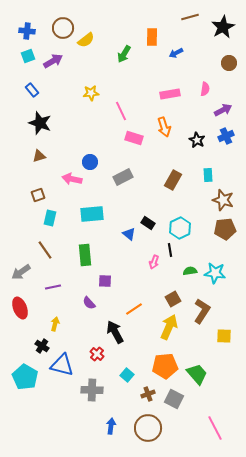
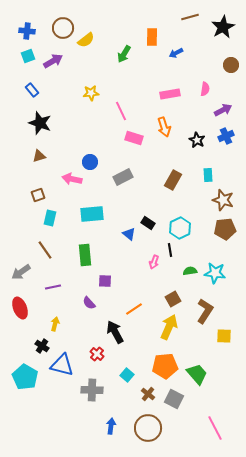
brown circle at (229, 63): moved 2 px right, 2 px down
brown L-shape at (202, 311): moved 3 px right
brown cross at (148, 394): rotated 32 degrees counterclockwise
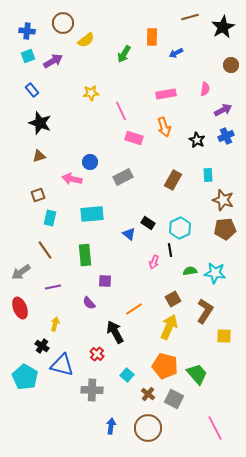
brown circle at (63, 28): moved 5 px up
pink rectangle at (170, 94): moved 4 px left
orange pentagon at (165, 366): rotated 20 degrees clockwise
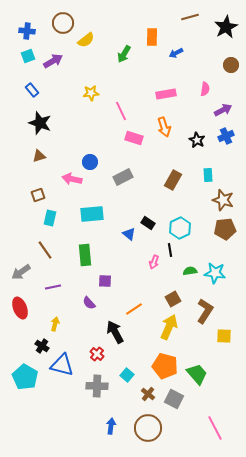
black star at (223, 27): moved 3 px right
gray cross at (92, 390): moved 5 px right, 4 px up
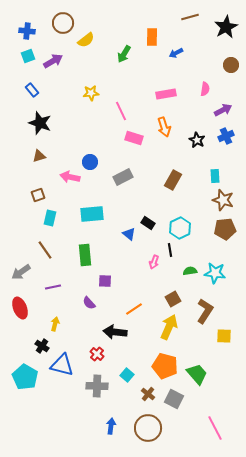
cyan rectangle at (208, 175): moved 7 px right, 1 px down
pink arrow at (72, 179): moved 2 px left, 2 px up
black arrow at (115, 332): rotated 55 degrees counterclockwise
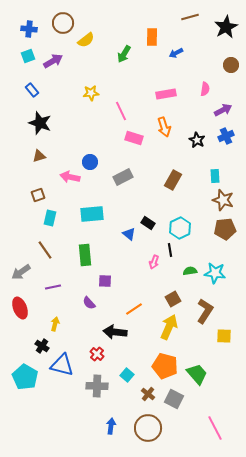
blue cross at (27, 31): moved 2 px right, 2 px up
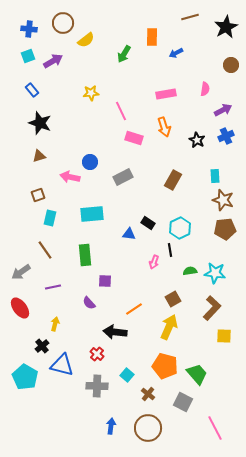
blue triangle at (129, 234): rotated 32 degrees counterclockwise
red ellipse at (20, 308): rotated 15 degrees counterclockwise
brown L-shape at (205, 311): moved 7 px right, 3 px up; rotated 10 degrees clockwise
black cross at (42, 346): rotated 16 degrees clockwise
gray square at (174, 399): moved 9 px right, 3 px down
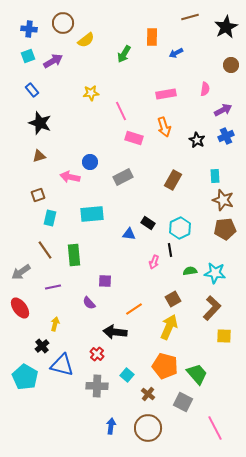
green rectangle at (85, 255): moved 11 px left
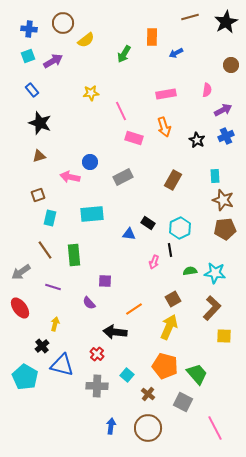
black star at (226, 27): moved 5 px up
pink semicircle at (205, 89): moved 2 px right, 1 px down
purple line at (53, 287): rotated 28 degrees clockwise
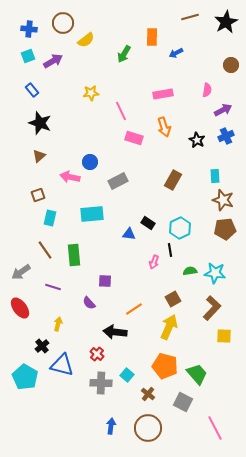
pink rectangle at (166, 94): moved 3 px left
brown triangle at (39, 156): rotated 24 degrees counterclockwise
gray rectangle at (123, 177): moved 5 px left, 4 px down
yellow arrow at (55, 324): moved 3 px right
gray cross at (97, 386): moved 4 px right, 3 px up
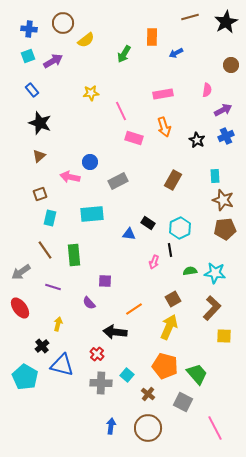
brown square at (38, 195): moved 2 px right, 1 px up
